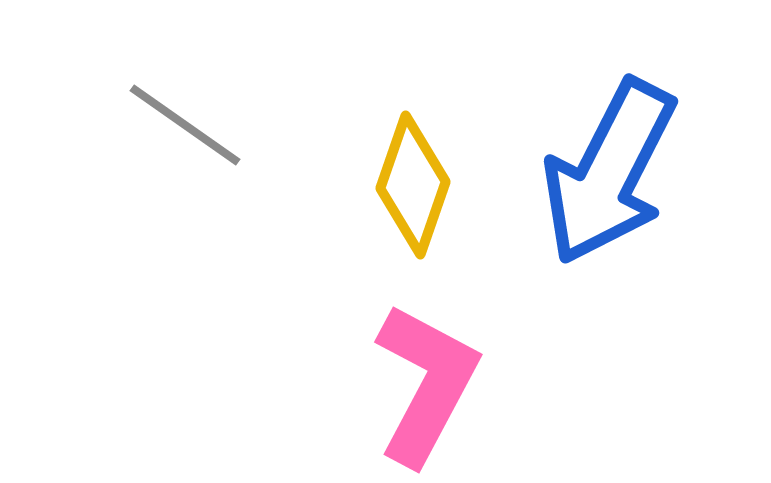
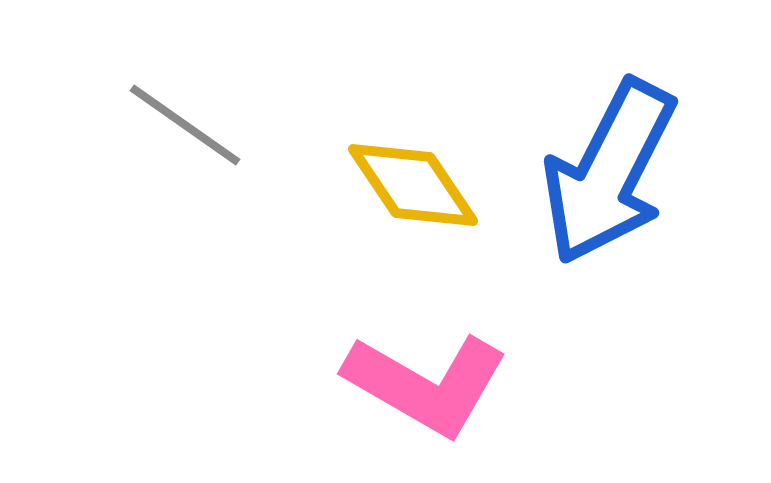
yellow diamond: rotated 53 degrees counterclockwise
pink L-shape: rotated 92 degrees clockwise
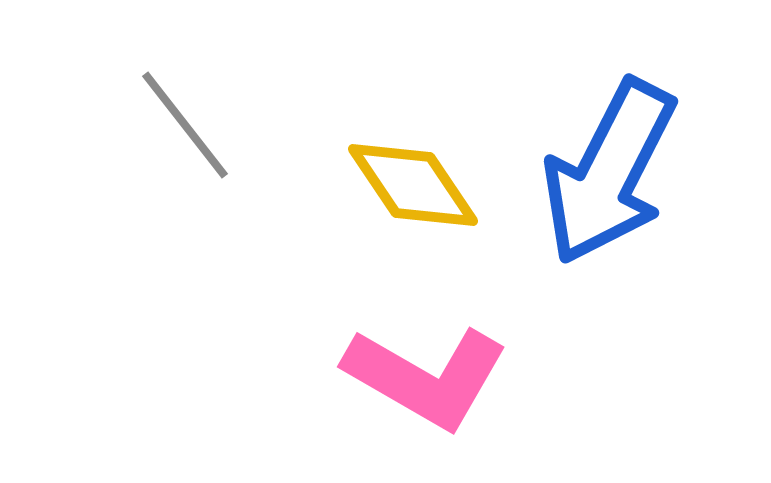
gray line: rotated 17 degrees clockwise
pink L-shape: moved 7 px up
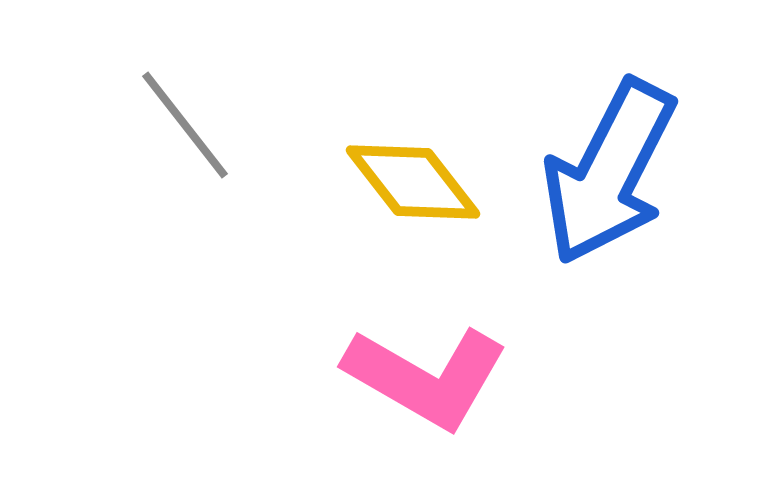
yellow diamond: moved 3 px up; rotated 4 degrees counterclockwise
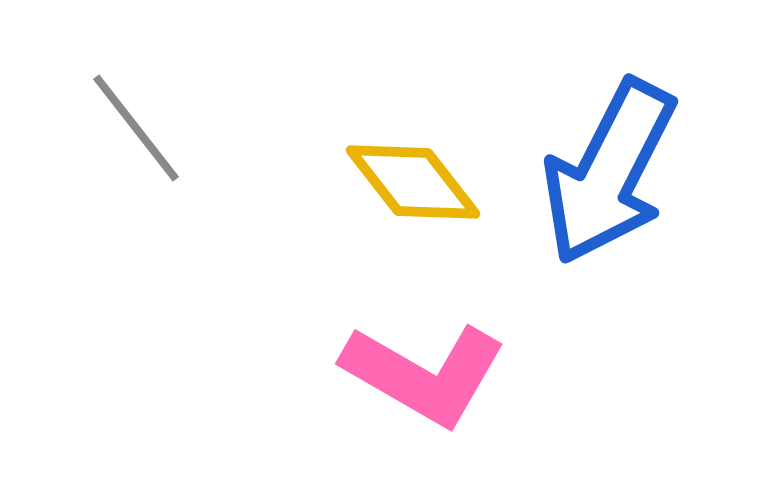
gray line: moved 49 px left, 3 px down
pink L-shape: moved 2 px left, 3 px up
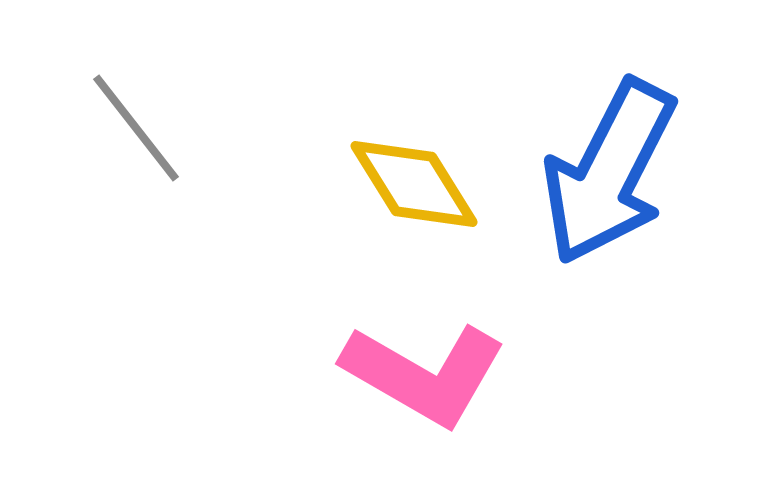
yellow diamond: moved 1 px right, 2 px down; rotated 6 degrees clockwise
